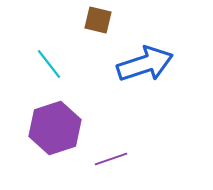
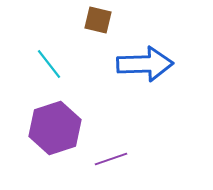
blue arrow: rotated 16 degrees clockwise
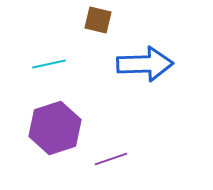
cyan line: rotated 64 degrees counterclockwise
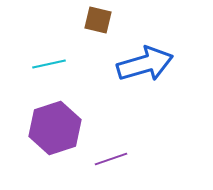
blue arrow: rotated 14 degrees counterclockwise
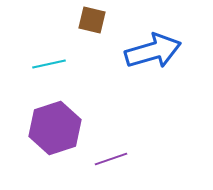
brown square: moved 6 px left
blue arrow: moved 8 px right, 13 px up
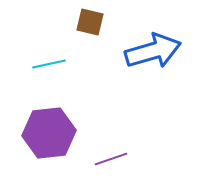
brown square: moved 2 px left, 2 px down
purple hexagon: moved 6 px left, 5 px down; rotated 12 degrees clockwise
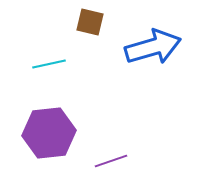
blue arrow: moved 4 px up
purple line: moved 2 px down
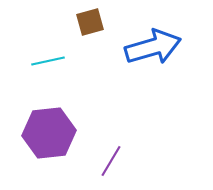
brown square: rotated 28 degrees counterclockwise
cyan line: moved 1 px left, 3 px up
purple line: rotated 40 degrees counterclockwise
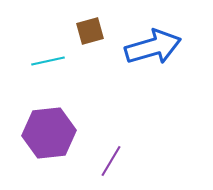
brown square: moved 9 px down
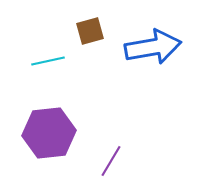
blue arrow: rotated 6 degrees clockwise
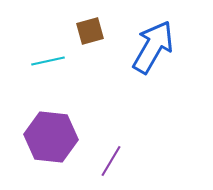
blue arrow: rotated 50 degrees counterclockwise
purple hexagon: moved 2 px right, 4 px down; rotated 12 degrees clockwise
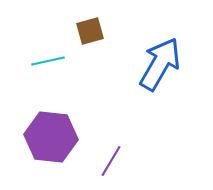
blue arrow: moved 7 px right, 17 px down
